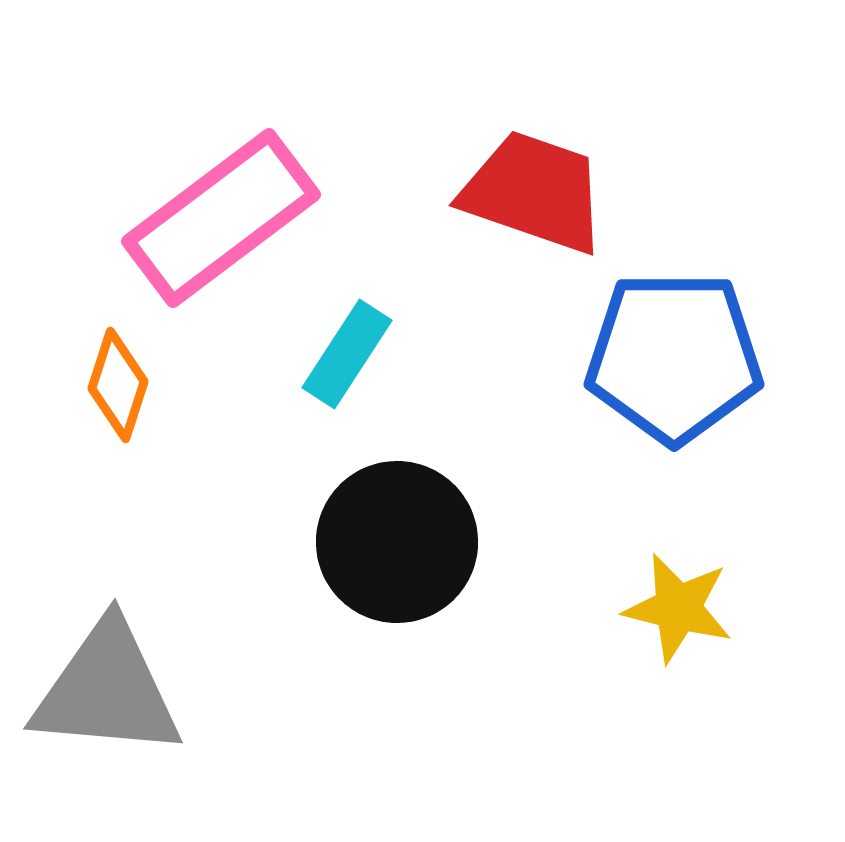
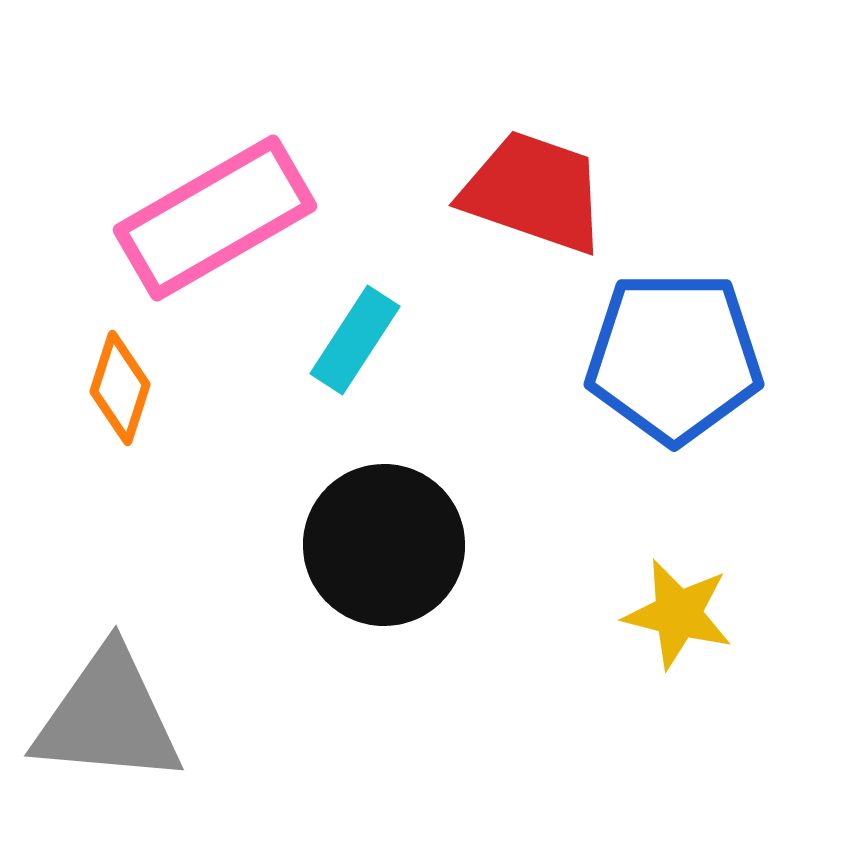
pink rectangle: moved 6 px left; rotated 7 degrees clockwise
cyan rectangle: moved 8 px right, 14 px up
orange diamond: moved 2 px right, 3 px down
black circle: moved 13 px left, 3 px down
yellow star: moved 6 px down
gray triangle: moved 1 px right, 27 px down
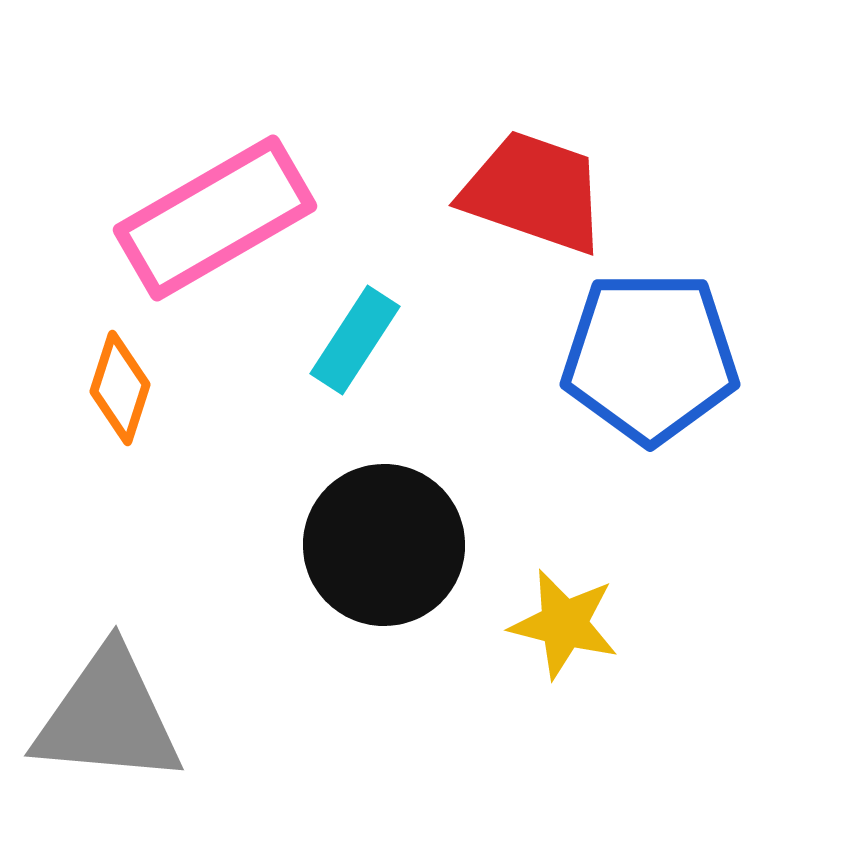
blue pentagon: moved 24 px left
yellow star: moved 114 px left, 10 px down
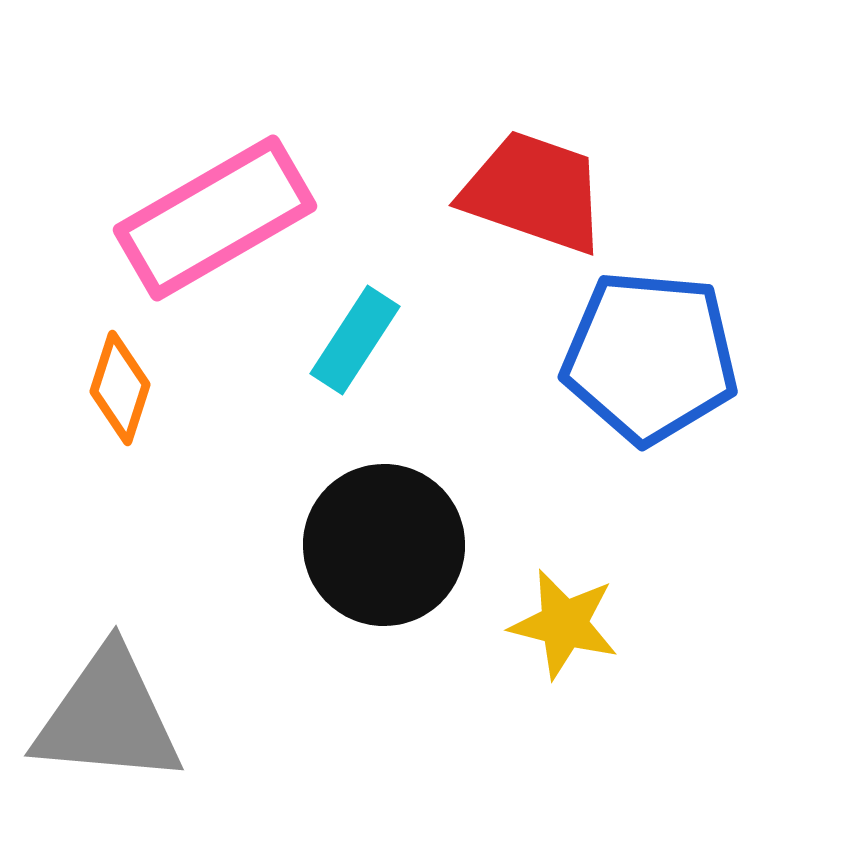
blue pentagon: rotated 5 degrees clockwise
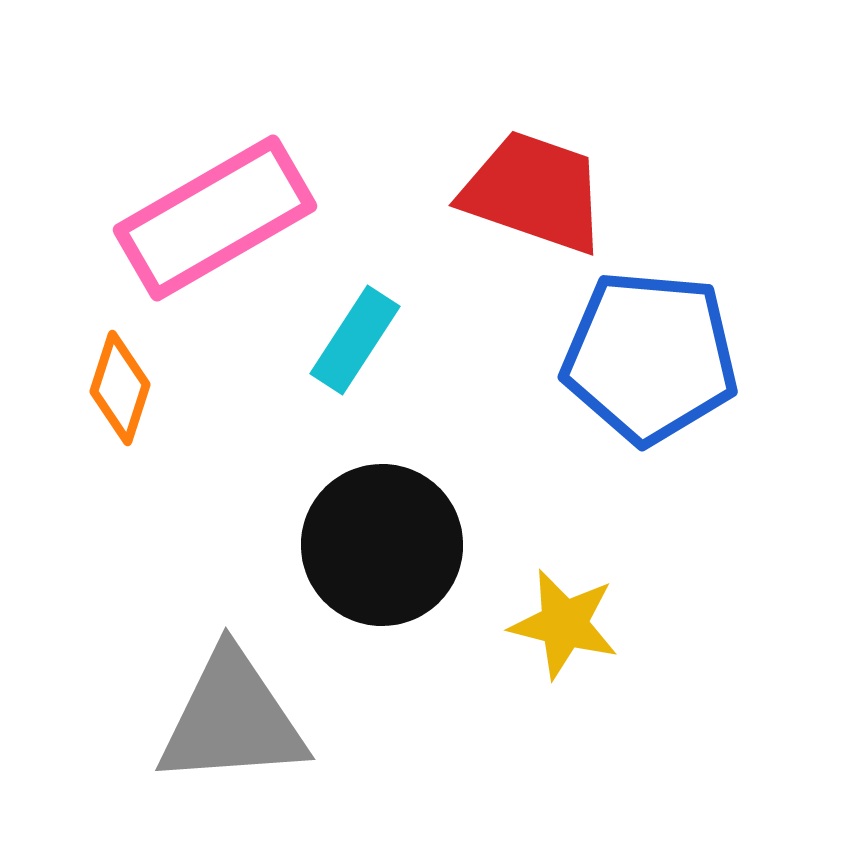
black circle: moved 2 px left
gray triangle: moved 124 px right, 2 px down; rotated 9 degrees counterclockwise
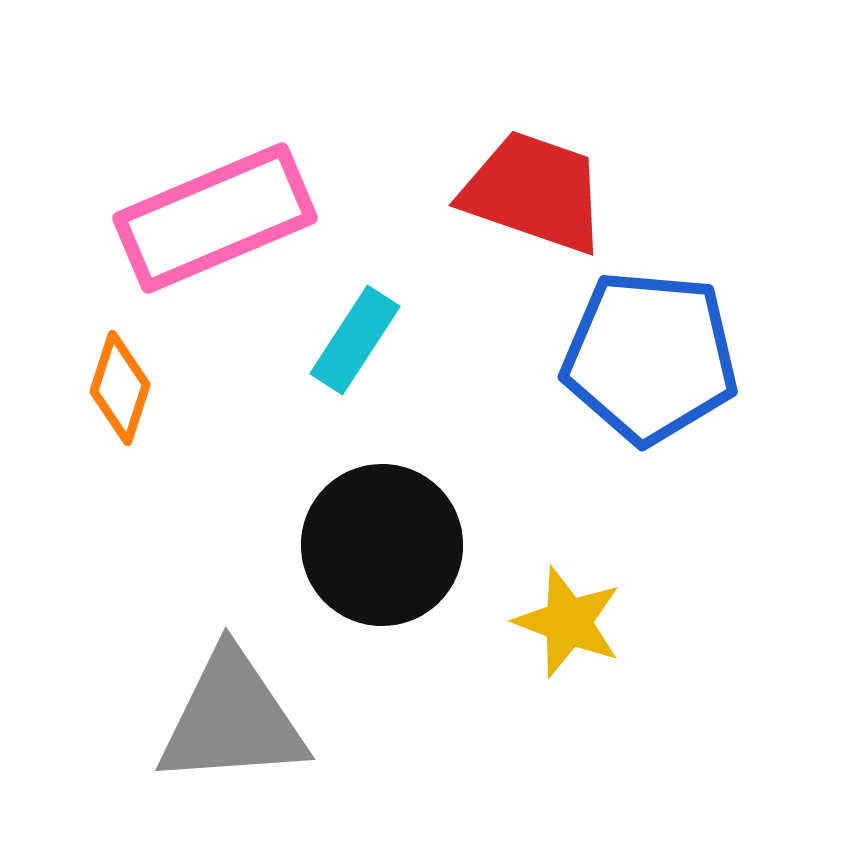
pink rectangle: rotated 7 degrees clockwise
yellow star: moved 4 px right, 2 px up; rotated 7 degrees clockwise
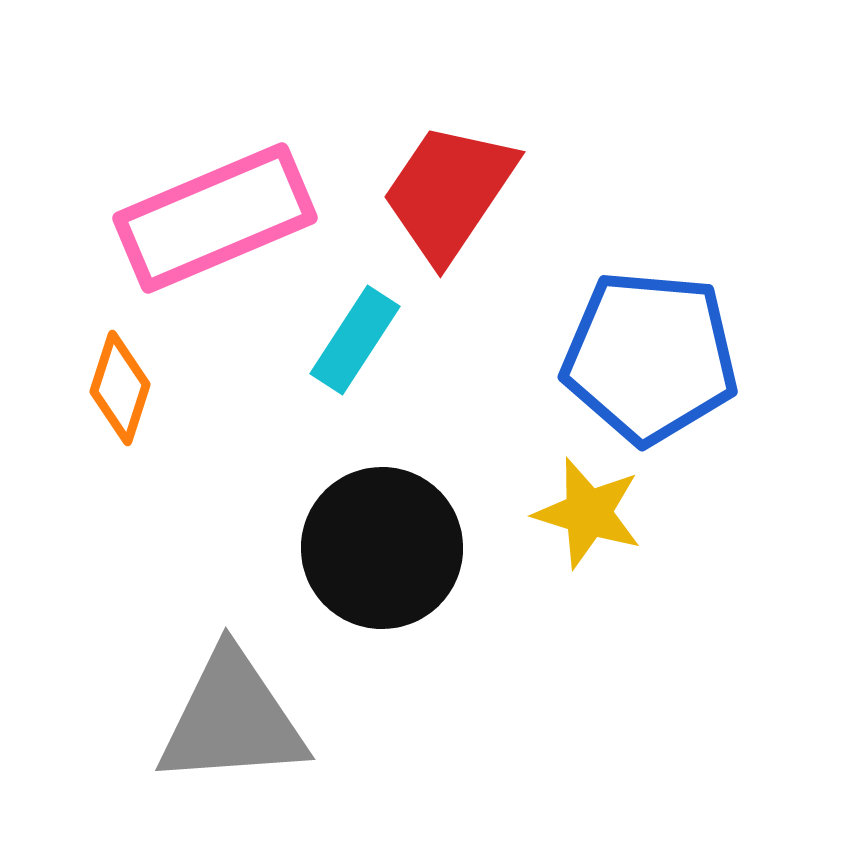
red trapezoid: moved 85 px left; rotated 75 degrees counterclockwise
black circle: moved 3 px down
yellow star: moved 20 px right, 109 px up; rotated 4 degrees counterclockwise
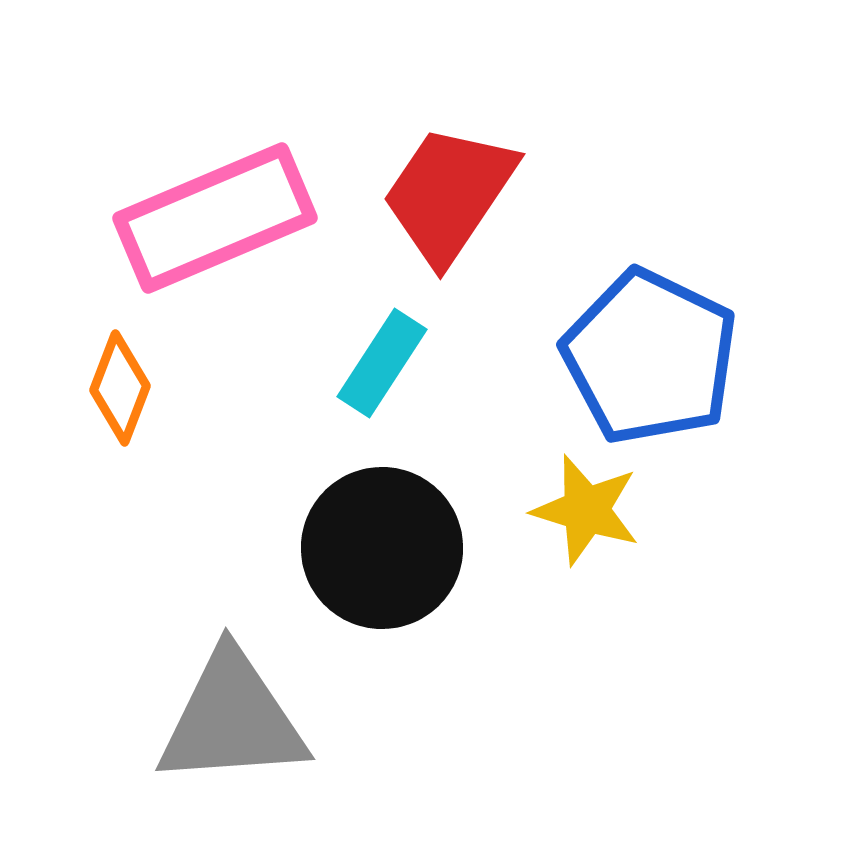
red trapezoid: moved 2 px down
cyan rectangle: moved 27 px right, 23 px down
blue pentagon: rotated 21 degrees clockwise
orange diamond: rotated 3 degrees clockwise
yellow star: moved 2 px left, 3 px up
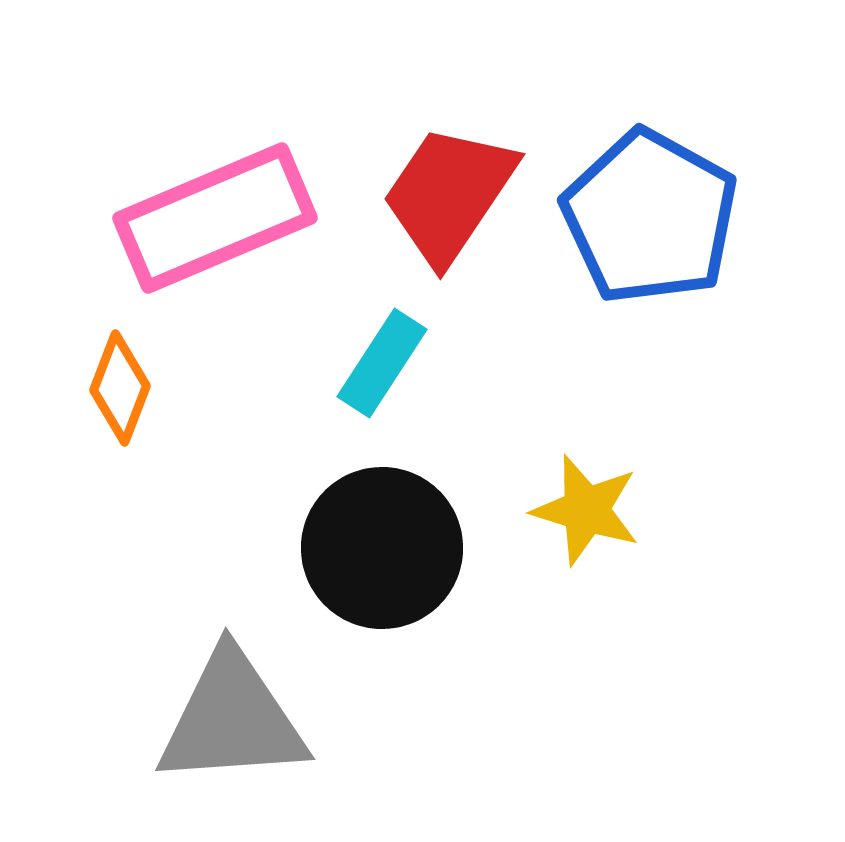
blue pentagon: moved 140 px up; rotated 3 degrees clockwise
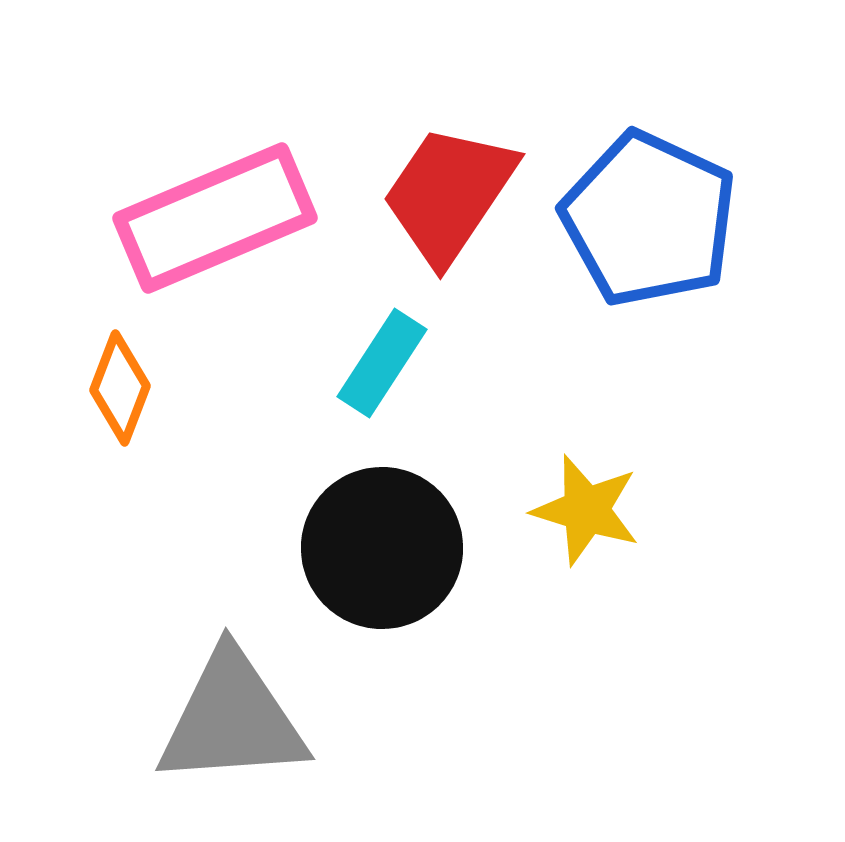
blue pentagon: moved 1 px left, 2 px down; rotated 4 degrees counterclockwise
